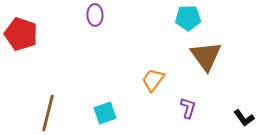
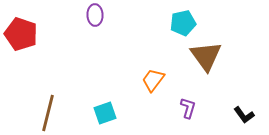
cyan pentagon: moved 5 px left, 5 px down; rotated 10 degrees counterclockwise
black L-shape: moved 3 px up
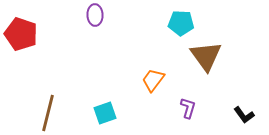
cyan pentagon: moved 2 px left; rotated 15 degrees clockwise
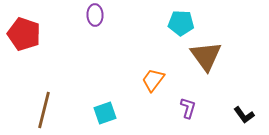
red pentagon: moved 3 px right
brown line: moved 4 px left, 3 px up
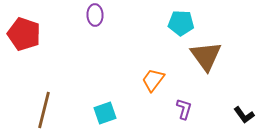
purple L-shape: moved 4 px left, 1 px down
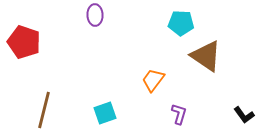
red pentagon: moved 8 px down
brown triangle: rotated 20 degrees counterclockwise
purple L-shape: moved 5 px left, 5 px down
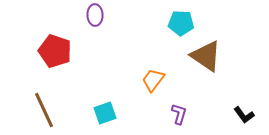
red pentagon: moved 31 px right, 9 px down
brown line: rotated 39 degrees counterclockwise
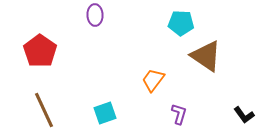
red pentagon: moved 15 px left; rotated 16 degrees clockwise
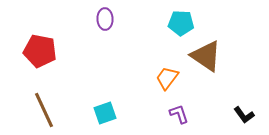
purple ellipse: moved 10 px right, 4 px down
red pentagon: rotated 24 degrees counterclockwise
orange trapezoid: moved 14 px right, 2 px up
purple L-shape: rotated 35 degrees counterclockwise
